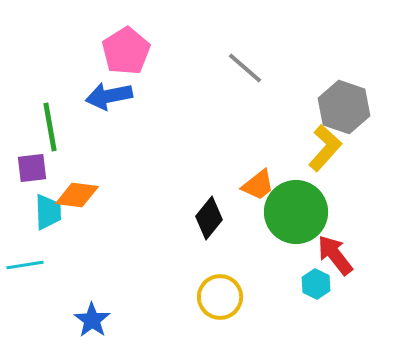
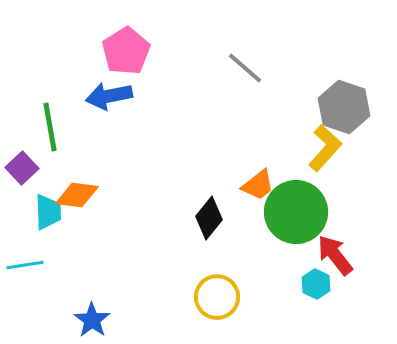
purple square: moved 10 px left; rotated 36 degrees counterclockwise
yellow circle: moved 3 px left
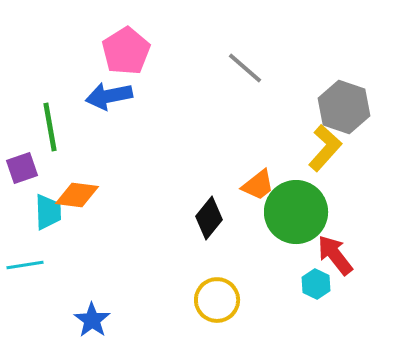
purple square: rotated 24 degrees clockwise
yellow circle: moved 3 px down
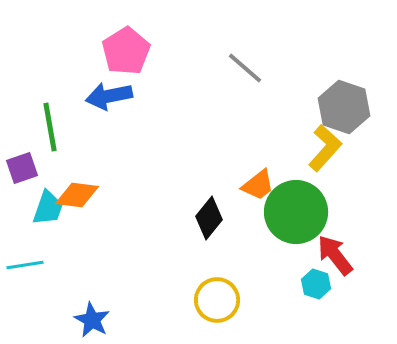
cyan trapezoid: moved 4 px up; rotated 21 degrees clockwise
cyan hexagon: rotated 8 degrees counterclockwise
blue star: rotated 6 degrees counterclockwise
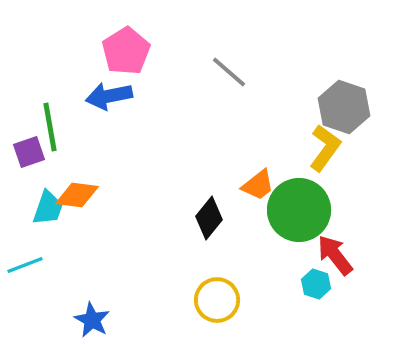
gray line: moved 16 px left, 4 px down
yellow L-shape: rotated 6 degrees counterclockwise
purple square: moved 7 px right, 16 px up
green circle: moved 3 px right, 2 px up
cyan line: rotated 12 degrees counterclockwise
